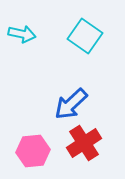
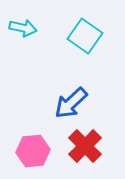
cyan arrow: moved 1 px right, 6 px up
blue arrow: moved 1 px up
red cross: moved 1 px right, 3 px down; rotated 12 degrees counterclockwise
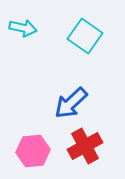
red cross: rotated 16 degrees clockwise
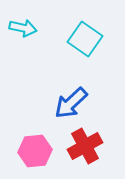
cyan square: moved 3 px down
pink hexagon: moved 2 px right
